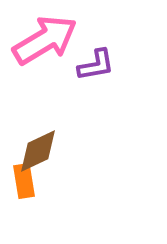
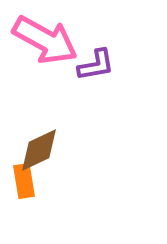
pink arrow: rotated 60 degrees clockwise
brown diamond: moved 1 px right, 1 px up
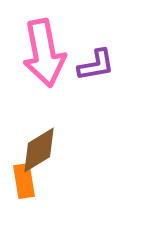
pink arrow: moved 1 px left, 13 px down; rotated 50 degrees clockwise
brown diamond: rotated 6 degrees counterclockwise
